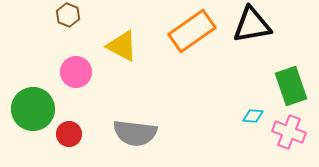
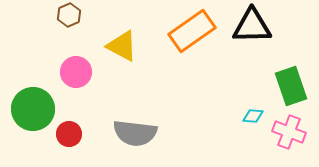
brown hexagon: moved 1 px right; rotated 15 degrees clockwise
black triangle: moved 1 px down; rotated 9 degrees clockwise
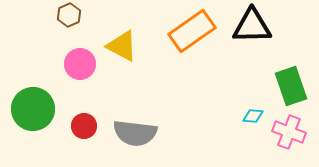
pink circle: moved 4 px right, 8 px up
red circle: moved 15 px right, 8 px up
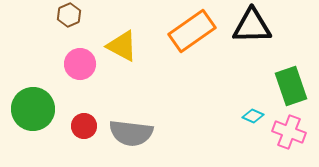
cyan diamond: rotated 20 degrees clockwise
gray semicircle: moved 4 px left
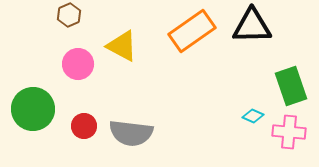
pink circle: moved 2 px left
pink cross: rotated 16 degrees counterclockwise
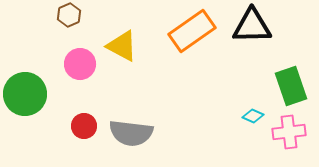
pink circle: moved 2 px right
green circle: moved 8 px left, 15 px up
pink cross: rotated 12 degrees counterclockwise
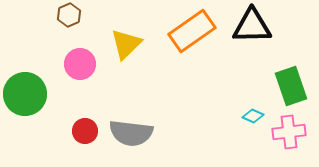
yellow triangle: moved 4 px right, 2 px up; rotated 48 degrees clockwise
red circle: moved 1 px right, 5 px down
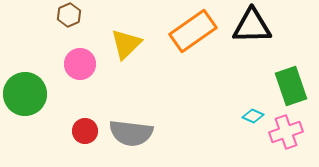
orange rectangle: moved 1 px right
pink cross: moved 3 px left; rotated 12 degrees counterclockwise
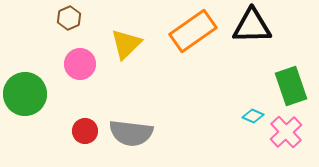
brown hexagon: moved 3 px down
pink cross: rotated 24 degrees counterclockwise
